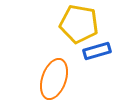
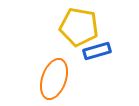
yellow pentagon: moved 3 px down
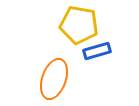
yellow pentagon: moved 2 px up
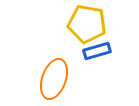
yellow pentagon: moved 8 px right, 1 px up
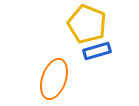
yellow pentagon: rotated 12 degrees clockwise
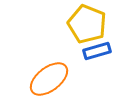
orange ellipse: moved 5 px left; rotated 33 degrees clockwise
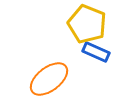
blue rectangle: moved 1 px left, 1 px down; rotated 40 degrees clockwise
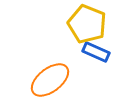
orange ellipse: moved 1 px right, 1 px down
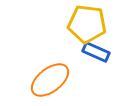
yellow pentagon: rotated 15 degrees counterclockwise
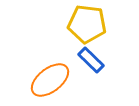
blue rectangle: moved 5 px left, 8 px down; rotated 20 degrees clockwise
